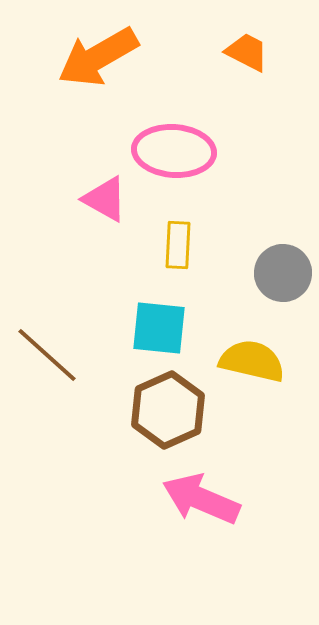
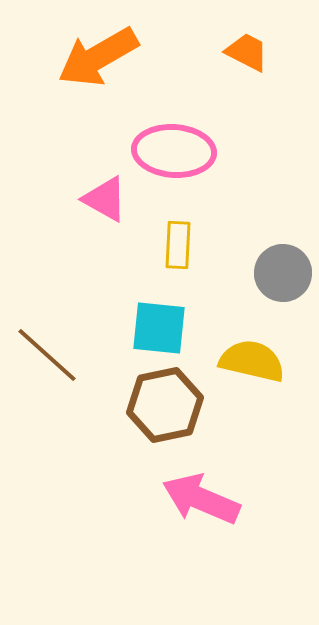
brown hexagon: moved 3 px left, 5 px up; rotated 12 degrees clockwise
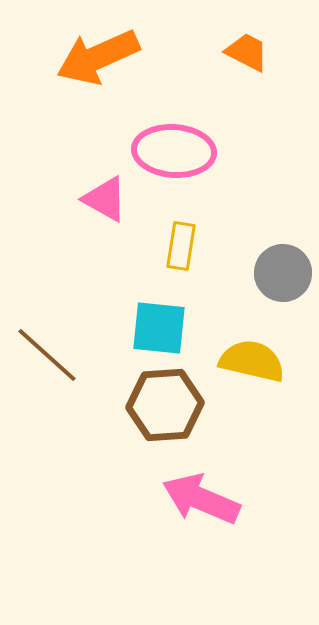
orange arrow: rotated 6 degrees clockwise
yellow rectangle: moved 3 px right, 1 px down; rotated 6 degrees clockwise
brown hexagon: rotated 8 degrees clockwise
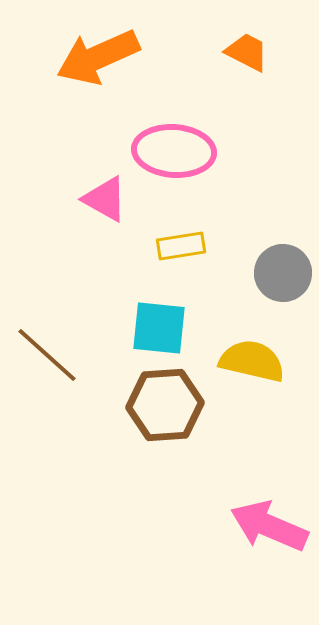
yellow rectangle: rotated 72 degrees clockwise
pink arrow: moved 68 px right, 27 px down
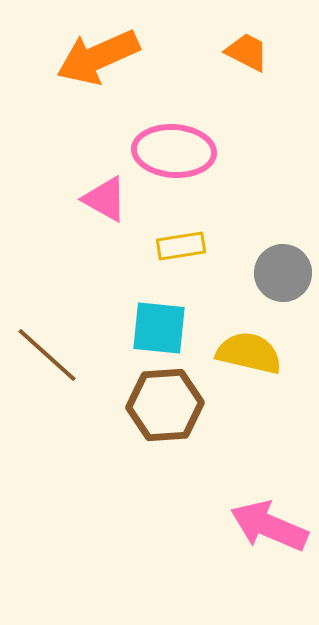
yellow semicircle: moved 3 px left, 8 px up
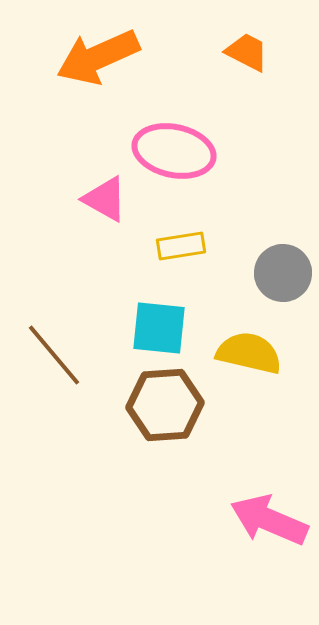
pink ellipse: rotated 8 degrees clockwise
brown line: moved 7 px right; rotated 8 degrees clockwise
pink arrow: moved 6 px up
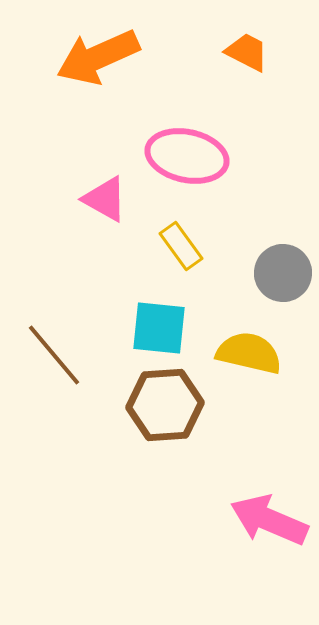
pink ellipse: moved 13 px right, 5 px down
yellow rectangle: rotated 63 degrees clockwise
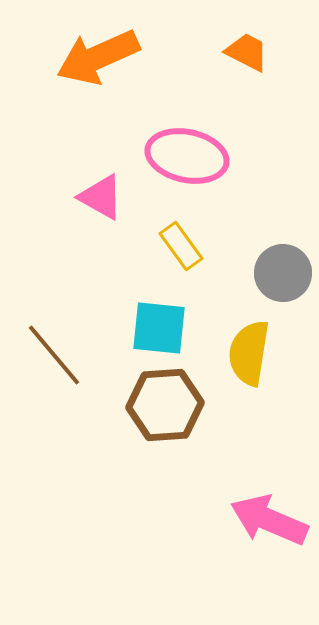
pink triangle: moved 4 px left, 2 px up
yellow semicircle: rotated 94 degrees counterclockwise
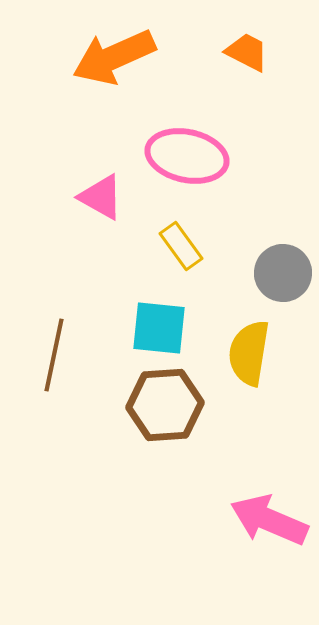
orange arrow: moved 16 px right
brown line: rotated 52 degrees clockwise
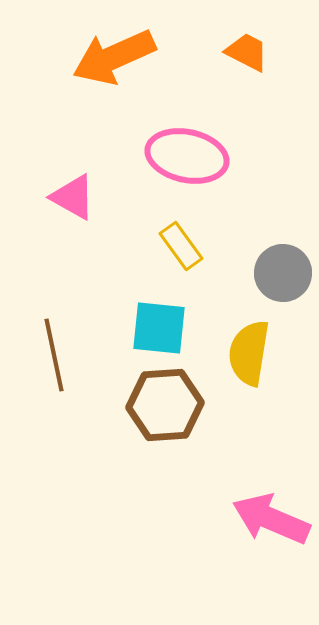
pink triangle: moved 28 px left
brown line: rotated 24 degrees counterclockwise
pink arrow: moved 2 px right, 1 px up
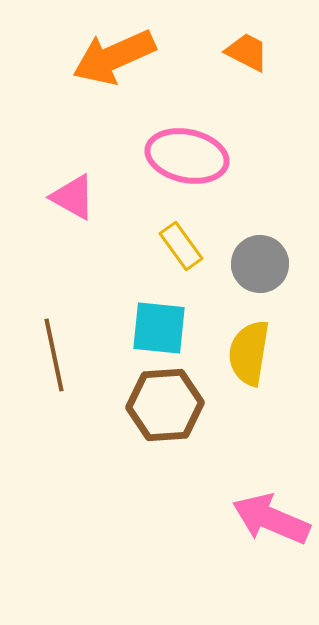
gray circle: moved 23 px left, 9 px up
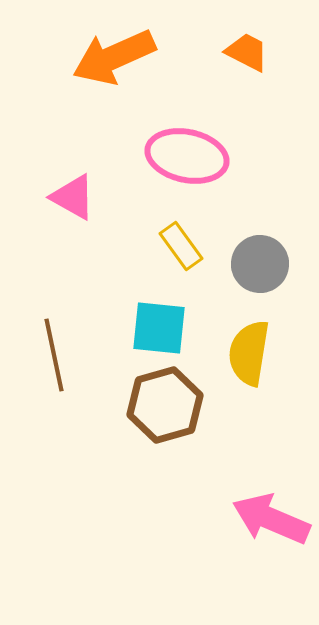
brown hexagon: rotated 12 degrees counterclockwise
